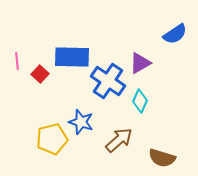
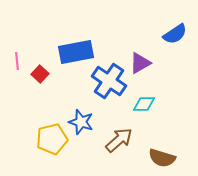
blue rectangle: moved 4 px right, 5 px up; rotated 12 degrees counterclockwise
blue cross: moved 1 px right
cyan diamond: moved 4 px right, 3 px down; rotated 65 degrees clockwise
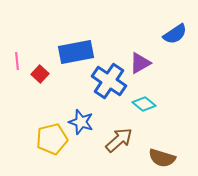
cyan diamond: rotated 40 degrees clockwise
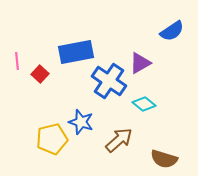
blue semicircle: moved 3 px left, 3 px up
brown semicircle: moved 2 px right, 1 px down
